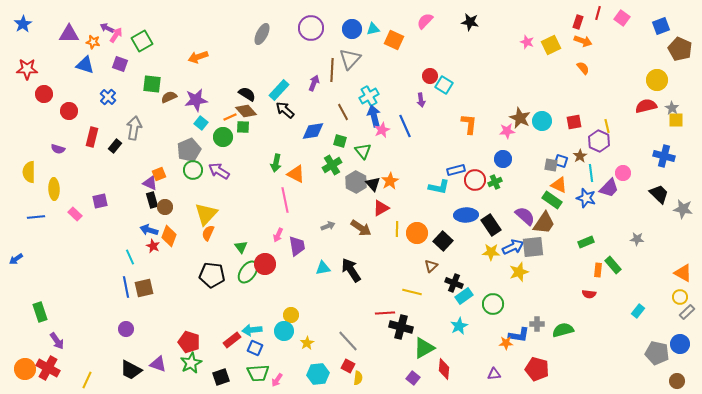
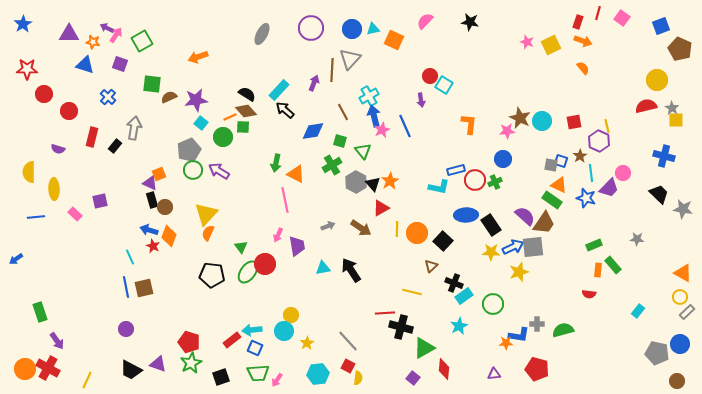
green rectangle at (586, 242): moved 8 px right, 3 px down
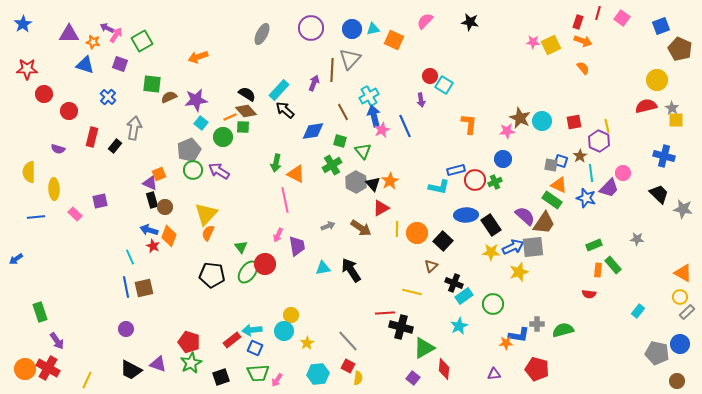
pink star at (527, 42): moved 6 px right; rotated 16 degrees counterclockwise
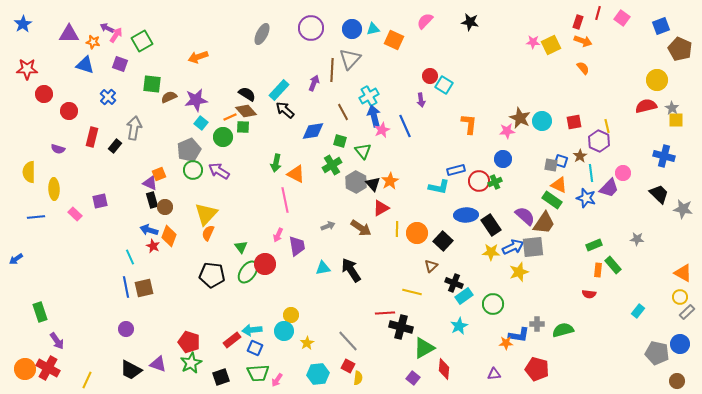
red circle at (475, 180): moved 4 px right, 1 px down
